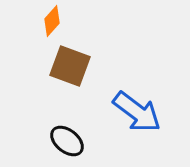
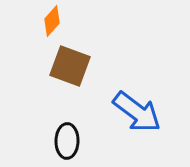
black ellipse: rotated 52 degrees clockwise
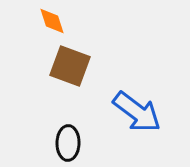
orange diamond: rotated 60 degrees counterclockwise
black ellipse: moved 1 px right, 2 px down
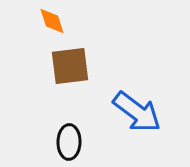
brown square: rotated 27 degrees counterclockwise
black ellipse: moved 1 px right, 1 px up
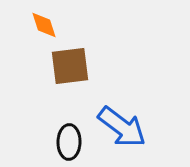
orange diamond: moved 8 px left, 4 px down
blue arrow: moved 15 px left, 15 px down
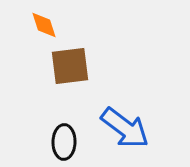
blue arrow: moved 3 px right, 1 px down
black ellipse: moved 5 px left
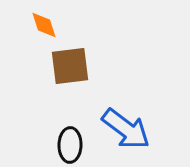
blue arrow: moved 1 px right, 1 px down
black ellipse: moved 6 px right, 3 px down
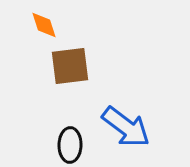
blue arrow: moved 2 px up
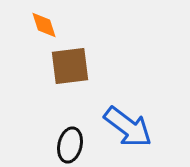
blue arrow: moved 2 px right
black ellipse: rotated 12 degrees clockwise
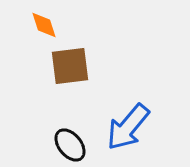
blue arrow: rotated 93 degrees clockwise
black ellipse: rotated 52 degrees counterclockwise
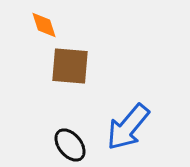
brown square: rotated 12 degrees clockwise
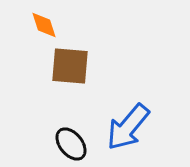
black ellipse: moved 1 px right, 1 px up
